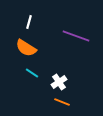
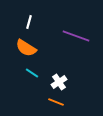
orange line: moved 6 px left
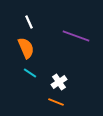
white line: rotated 40 degrees counterclockwise
orange semicircle: rotated 145 degrees counterclockwise
cyan line: moved 2 px left
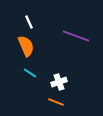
orange semicircle: moved 2 px up
white cross: rotated 14 degrees clockwise
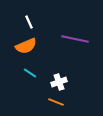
purple line: moved 1 px left, 3 px down; rotated 8 degrees counterclockwise
orange semicircle: rotated 90 degrees clockwise
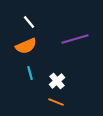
white line: rotated 16 degrees counterclockwise
purple line: rotated 28 degrees counterclockwise
cyan line: rotated 40 degrees clockwise
white cross: moved 2 px left, 1 px up; rotated 21 degrees counterclockwise
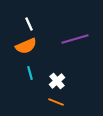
white line: moved 2 px down; rotated 16 degrees clockwise
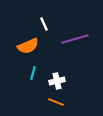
white line: moved 15 px right
orange semicircle: moved 2 px right
cyan line: moved 3 px right; rotated 32 degrees clockwise
white cross: rotated 28 degrees clockwise
